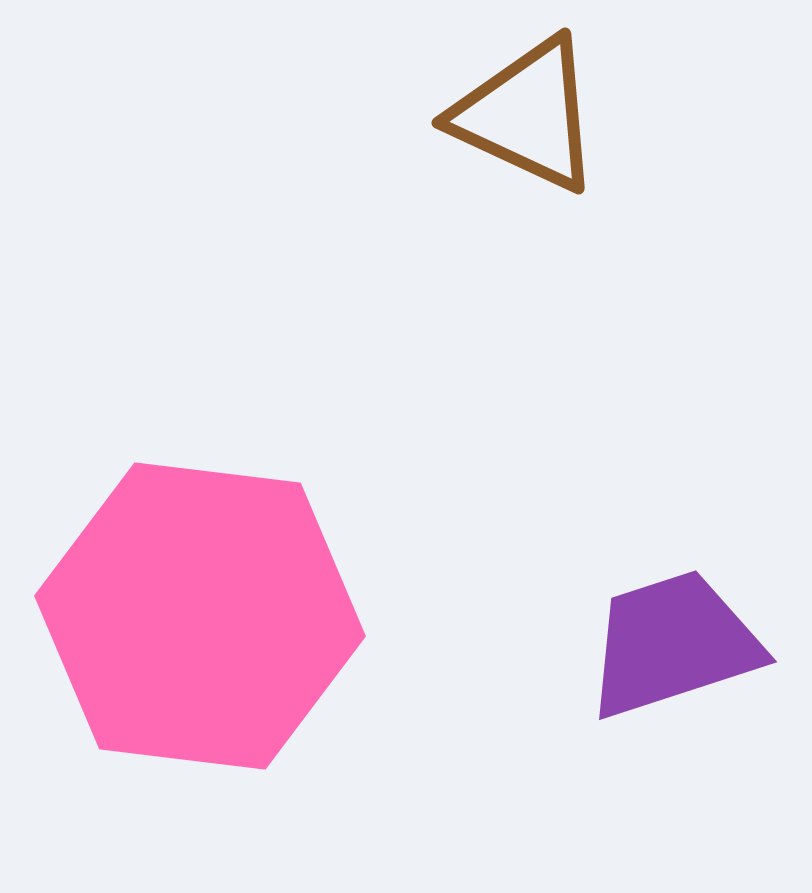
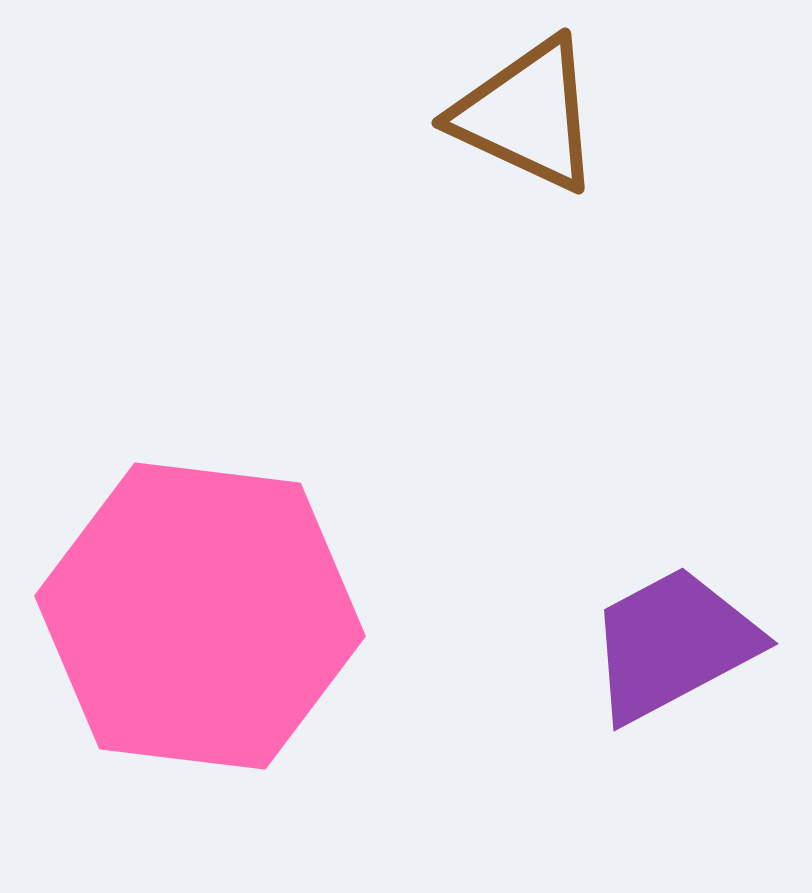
purple trapezoid: rotated 10 degrees counterclockwise
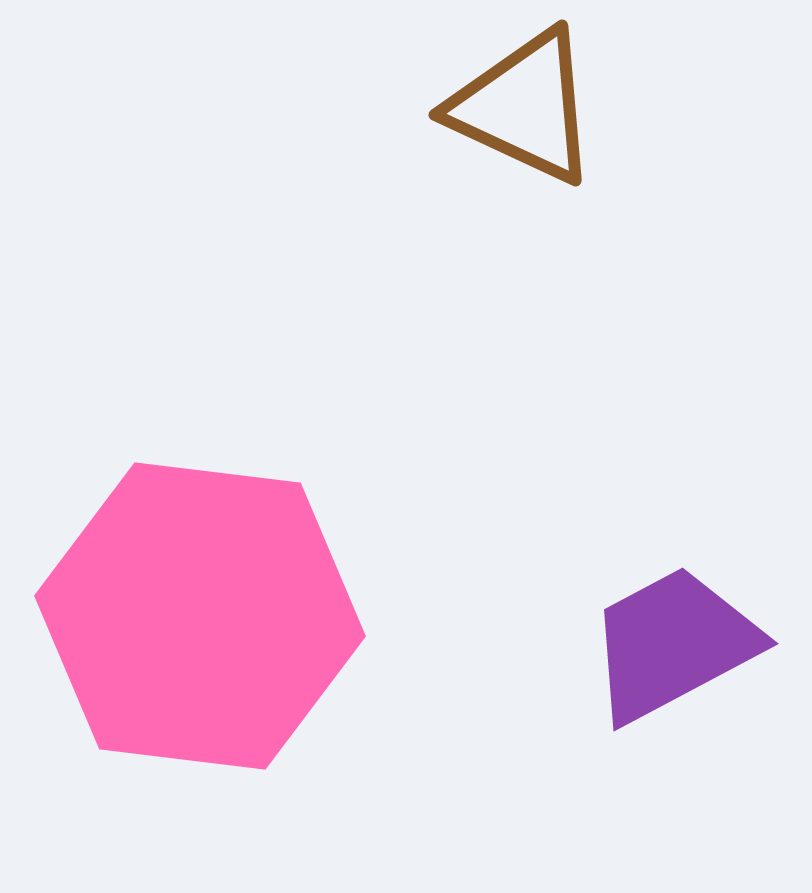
brown triangle: moved 3 px left, 8 px up
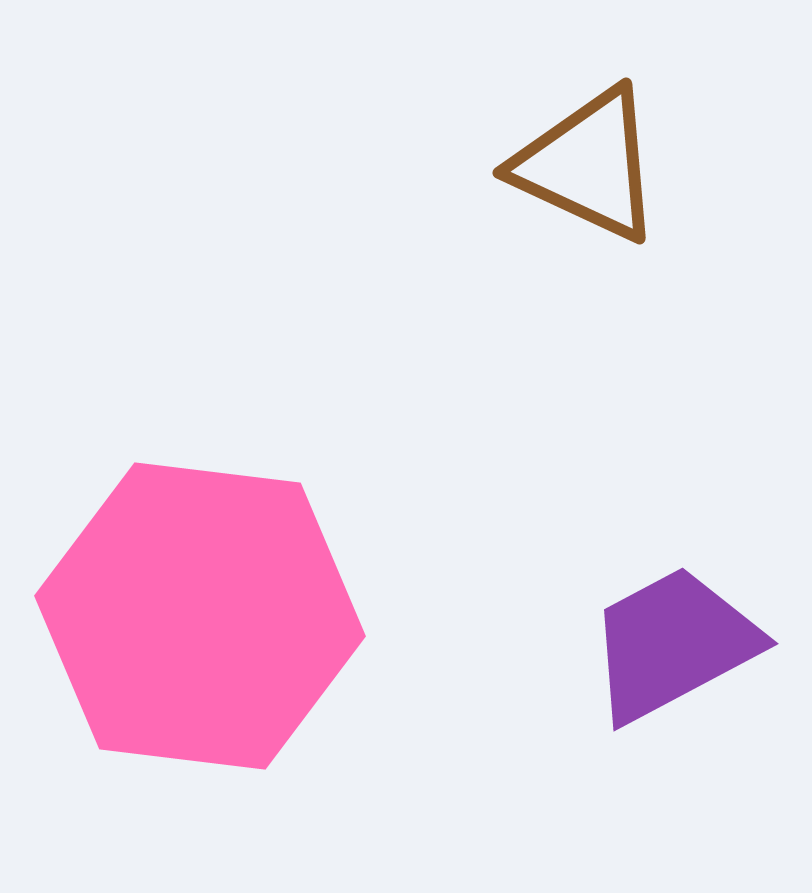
brown triangle: moved 64 px right, 58 px down
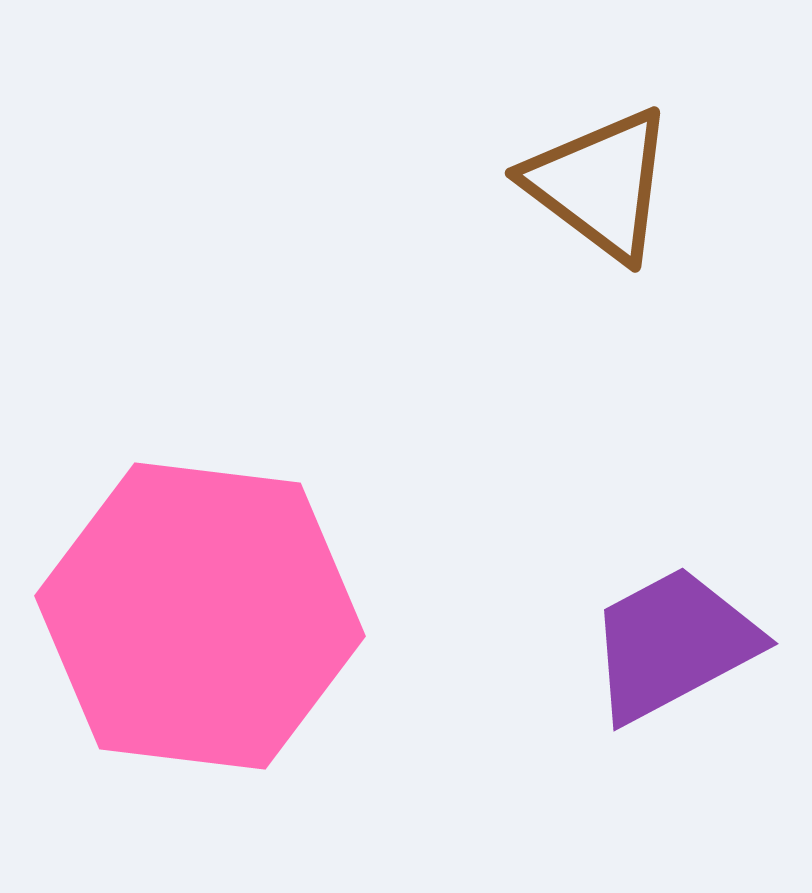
brown triangle: moved 12 px right, 19 px down; rotated 12 degrees clockwise
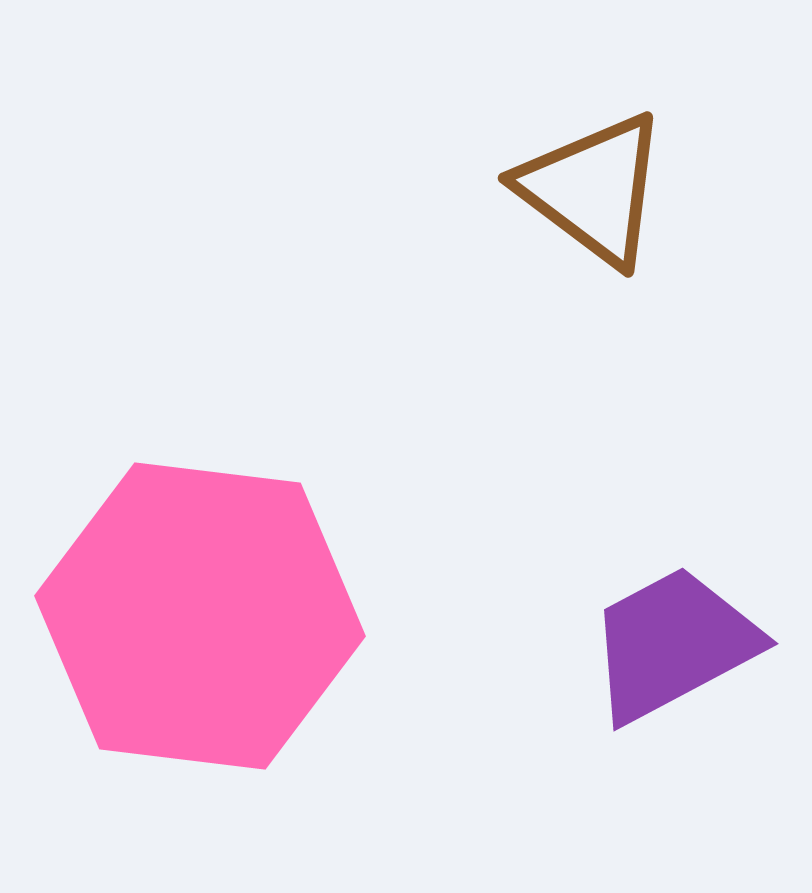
brown triangle: moved 7 px left, 5 px down
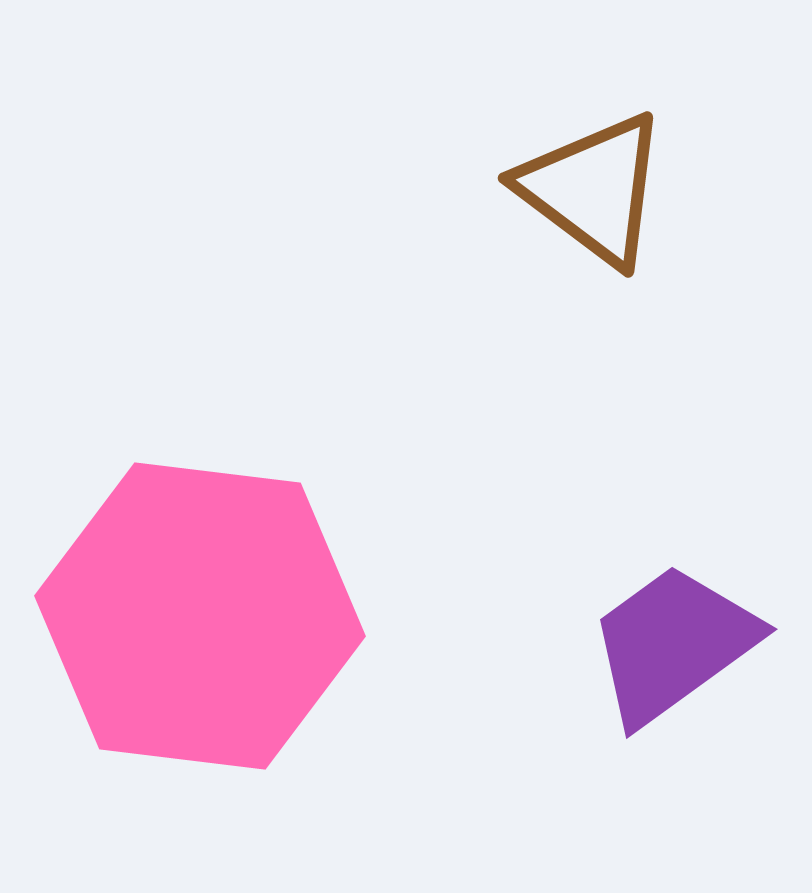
purple trapezoid: rotated 8 degrees counterclockwise
